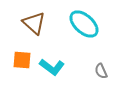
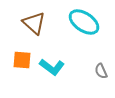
cyan ellipse: moved 2 px up; rotated 8 degrees counterclockwise
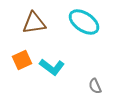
brown triangle: rotated 50 degrees counterclockwise
orange square: rotated 30 degrees counterclockwise
gray semicircle: moved 6 px left, 15 px down
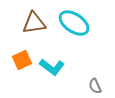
cyan ellipse: moved 10 px left, 1 px down
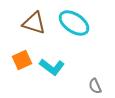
brown triangle: rotated 25 degrees clockwise
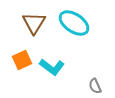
brown triangle: rotated 45 degrees clockwise
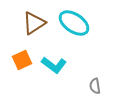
brown triangle: rotated 25 degrees clockwise
cyan L-shape: moved 2 px right, 2 px up
gray semicircle: rotated 14 degrees clockwise
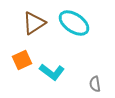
cyan L-shape: moved 2 px left, 7 px down
gray semicircle: moved 2 px up
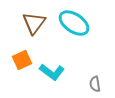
brown triangle: rotated 20 degrees counterclockwise
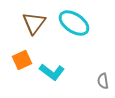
gray semicircle: moved 8 px right, 3 px up
